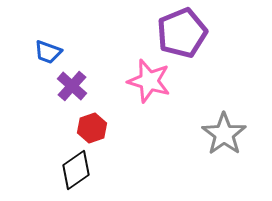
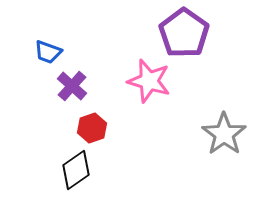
purple pentagon: moved 2 px right; rotated 15 degrees counterclockwise
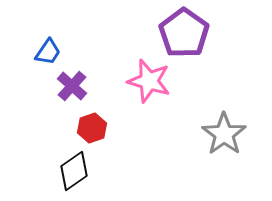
blue trapezoid: rotated 76 degrees counterclockwise
black diamond: moved 2 px left, 1 px down
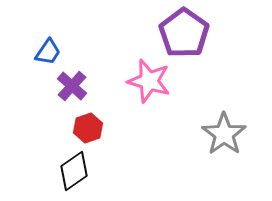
red hexagon: moved 4 px left
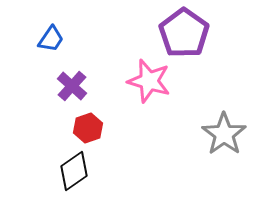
blue trapezoid: moved 3 px right, 13 px up
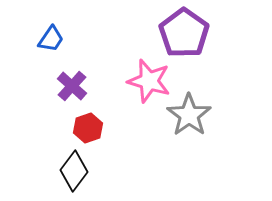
gray star: moved 35 px left, 19 px up
black diamond: rotated 18 degrees counterclockwise
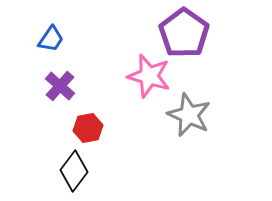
pink star: moved 5 px up
purple cross: moved 12 px left
gray star: rotated 12 degrees counterclockwise
red hexagon: rotated 8 degrees clockwise
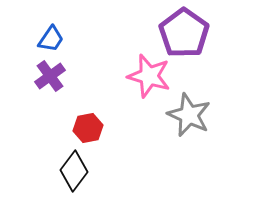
purple cross: moved 10 px left, 10 px up; rotated 12 degrees clockwise
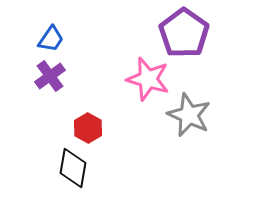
pink star: moved 1 px left, 3 px down
red hexagon: rotated 20 degrees counterclockwise
black diamond: moved 1 px left, 3 px up; rotated 27 degrees counterclockwise
